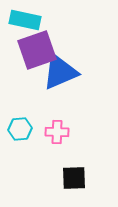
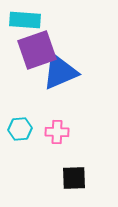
cyan rectangle: rotated 8 degrees counterclockwise
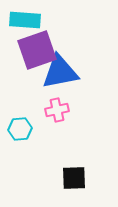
blue triangle: rotated 12 degrees clockwise
pink cross: moved 22 px up; rotated 15 degrees counterclockwise
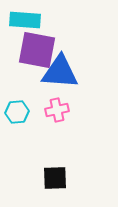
purple square: rotated 30 degrees clockwise
blue triangle: rotated 15 degrees clockwise
cyan hexagon: moved 3 px left, 17 px up
black square: moved 19 px left
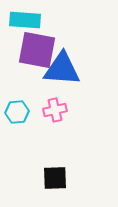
blue triangle: moved 2 px right, 3 px up
pink cross: moved 2 px left
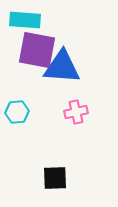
blue triangle: moved 2 px up
pink cross: moved 21 px right, 2 px down
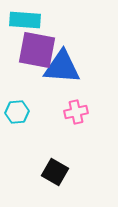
black square: moved 6 px up; rotated 32 degrees clockwise
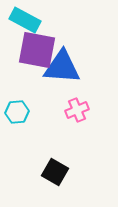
cyan rectangle: rotated 24 degrees clockwise
pink cross: moved 1 px right, 2 px up; rotated 10 degrees counterclockwise
